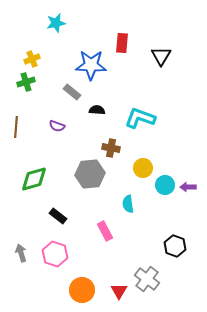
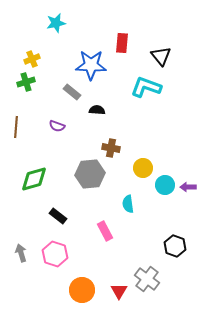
black triangle: rotated 10 degrees counterclockwise
cyan L-shape: moved 6 px right, 31 px up
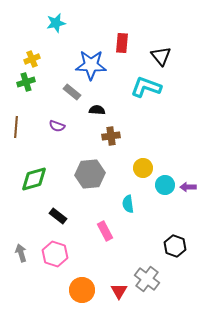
brown cross: moved 12 px up; rotated 18 degrees counterclockwise
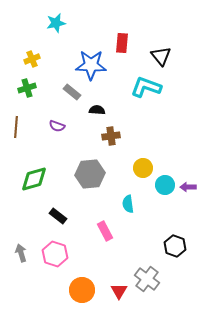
green cross: moved 1 px right, 6 px down
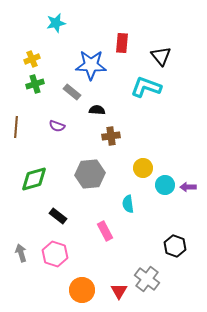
green cross: moved 8 px right, 4 px up
